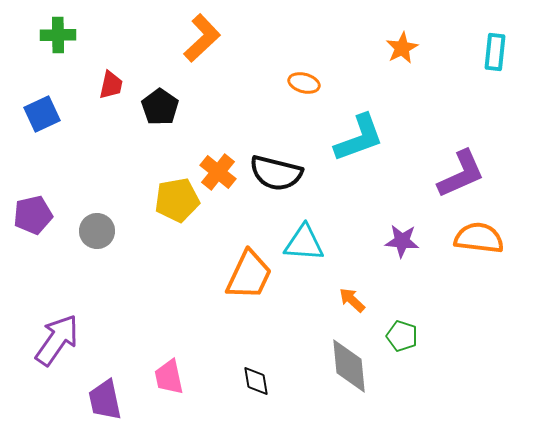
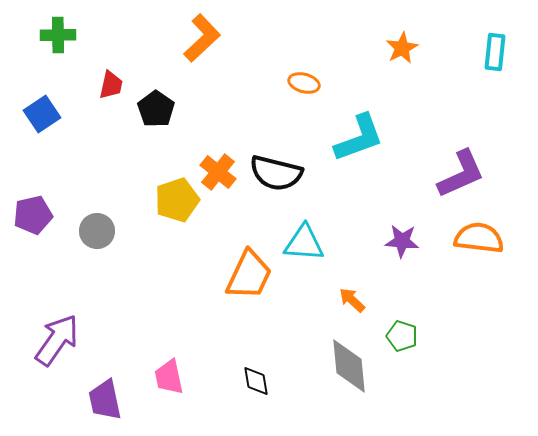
black pentagon: moved 4 px left, 2 px down
blue square: rotated 9 degrees counterclockwise
yellow pentagon: rotated 9 degrees counterclockwise
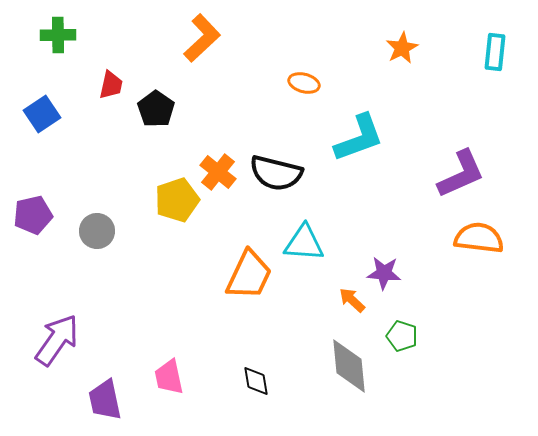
purple star: moved 18 px left, 32 px down
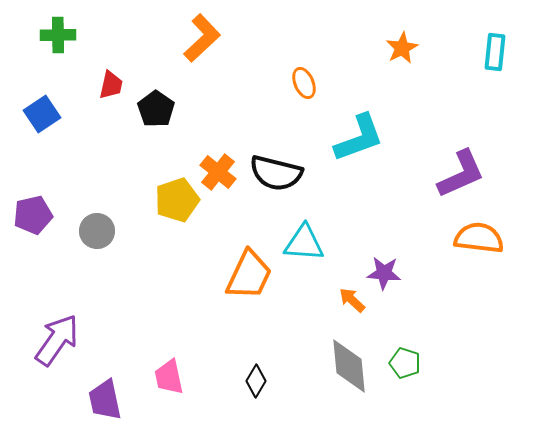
orange ellipse: rotated 52 degrees clockwise
green pentagon: moved 3 px right, 27 px down
black diamond: rotated 40 degrees clockwise
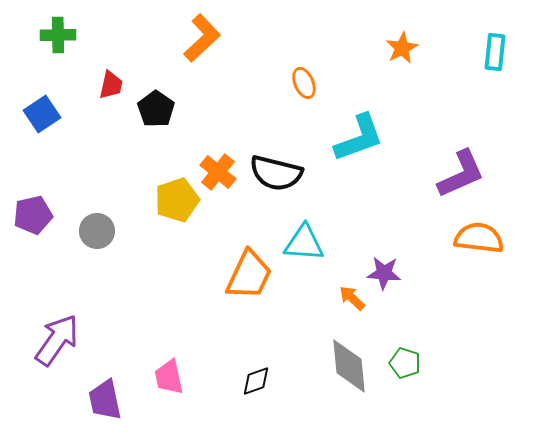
orange arrow: moved 2 px up
black diamond: rotated 40 degrees clockwise
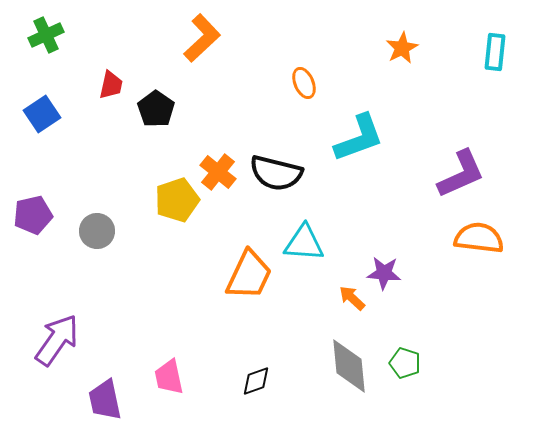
green cross: moved 12 px left; rotated 24 degrees counterclockwise
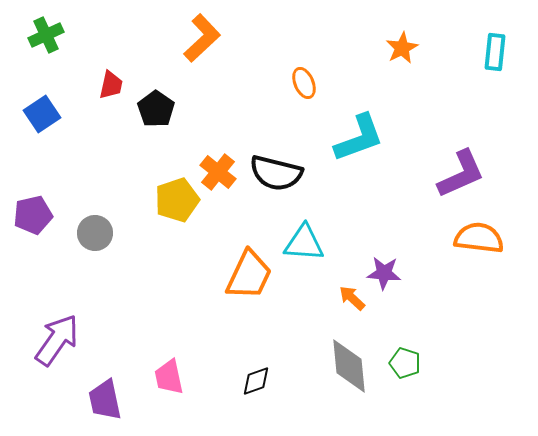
gray circle: moved 2 px left, 2 px down
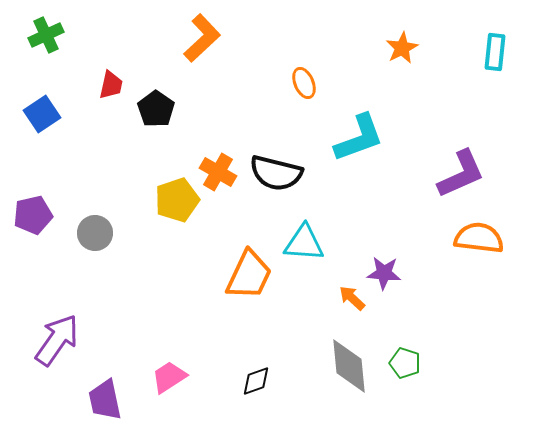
orange cross: rotated 9 degrees counterclockwise
pink trapezoid: rotated 69 degrees clockwise
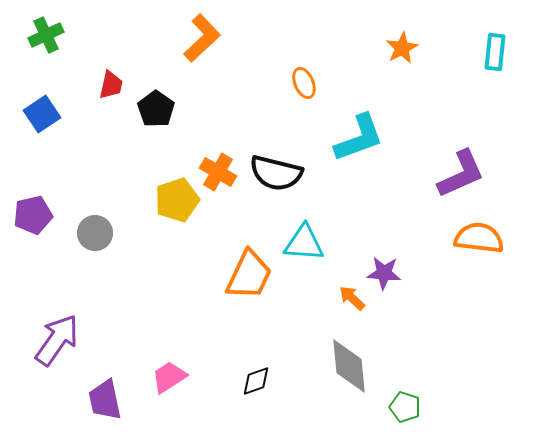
green pentagon: moved 44 px down
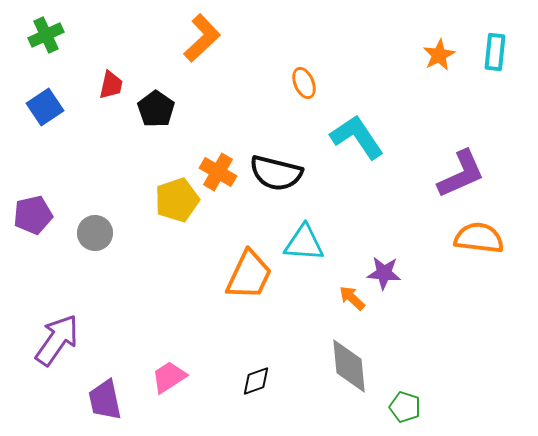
orange star: moved 37 px right, 7 px down
blue square: moved 3 px right, 7 px up
cyan L-shape: moved 2 px left, 1 px up; rotated 104 degrees counterclockwise
